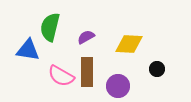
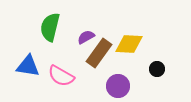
blue triangle: moved 16 px down
brown rectangle: moved 12 px right, 19 px up; rotated 36 degrees clockwise
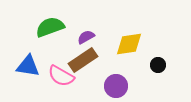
green semicircle: rotated 56 degrees clockwise
yellow diamond: rotated 12 degrees counterclockwise
brown rectangle: moved 16 px left, 7 px down; rotated 20 degrees clockwise
black circle: moved 1 px right, 4 px up
purple circle: moved 2 px left
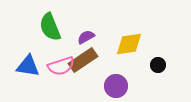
green semicircle: rotated 92 degrees counterclockwise
pink semicircle: moved 10 px up; rotated 48 degrees counterclockwise
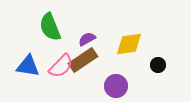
purple semicircle: moved 1 px right, 2 px down
pink semicircle: rotated 28 degrees counterclockwise
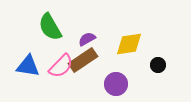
green semicircle: rotated 8 degrees counterclockwise
purple circle: moved 2 px up
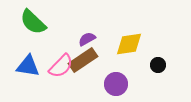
green semicircle: moved 17 px left, 5 px up; rotated 16 degrees counterclockwise
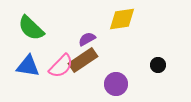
green semicircle: moved 2 px left, 6 px down
yellow diamond: moved 7 px left, 25 px up
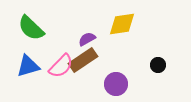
yellow diamond: moved 5 px down
blue triangle: rotated 25 degrees counterclockwise
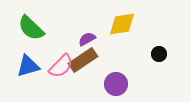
black circle: moved 1 px right, 11 px up
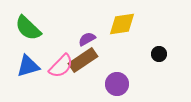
green semicircle: moved 3 px left
purple circle: moved 1 px right
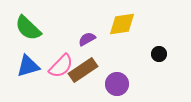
brown rectangle: moved 10 px down
